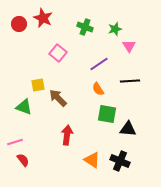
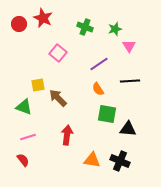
pink line: moved 13 px right, 5 px up
orange triangle: rotated 24 degrees counterclockwise
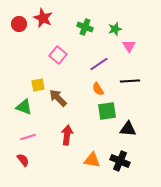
pink square: moved 2 px down
green square: moved 3 px up; rotated 18 degrees counterclockwise
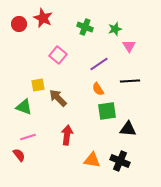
red semicircle: moved 4 px left, 5 px up
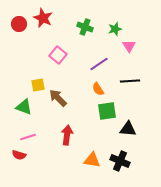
red semicircle: rotated 144 degrees clockwise
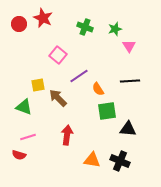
purple line: moved 20 px left, 12 px down
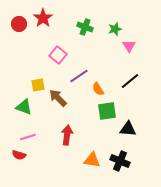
red star: rotated 12 degrees clockwise
black line: rotated 36 degrees counterclockwise
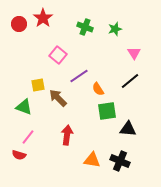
pink triangle: moved 5 px right, 7 px down
pink line: rotated 35 degrees counterclockwise
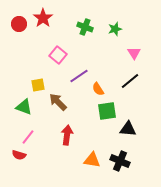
brown arrow: moved 4 px down
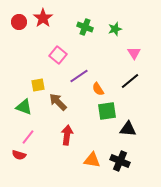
red circle: moved 2 px up
